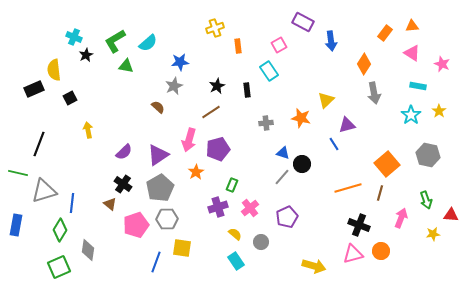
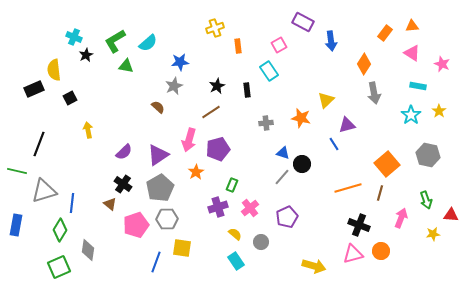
green line at (18, 173): moved 1 px left, 2 px up
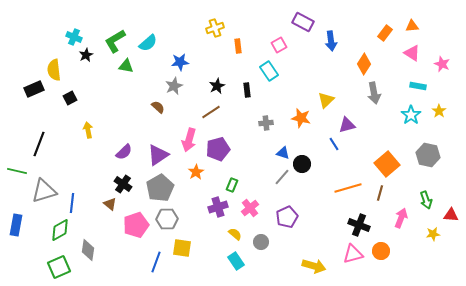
green diamond at (60, 230): rotated 30 degrees clockwise
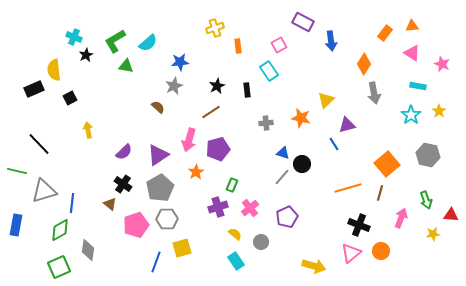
black line at (39, 144): rotated 65 degrees counterclockwise
yellow square at (182, 248): rotated 24 degrees counterclockwise
pink triangle at (353, 254): moved 2 px left, 1 px up; rotated 25 degrees counterclockwise
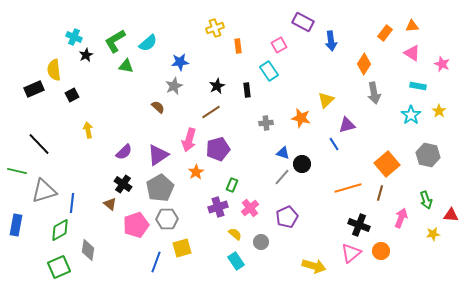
black square at (70, 98): moved 2 px right, 3 px up
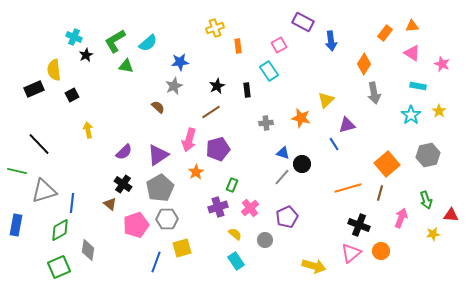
gray hexagon at (428, 155): rotated 25 degrees counterclockwise
gray circle at (261, 242): moved 4 px right, 2 px up
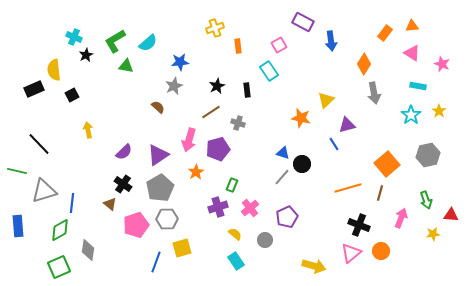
gray cross at (266, 123): moved 28 px left; rotated 24 degrees clockwise
blue rectangle at (16, 225): moved 2 px right, 1 px down; rotated 15 degrees counterclockwise
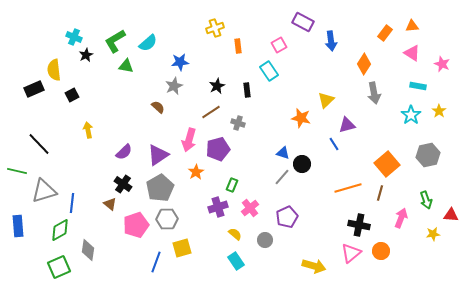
black cross at (359, 225): rotated 10 degrees counterclockwise
